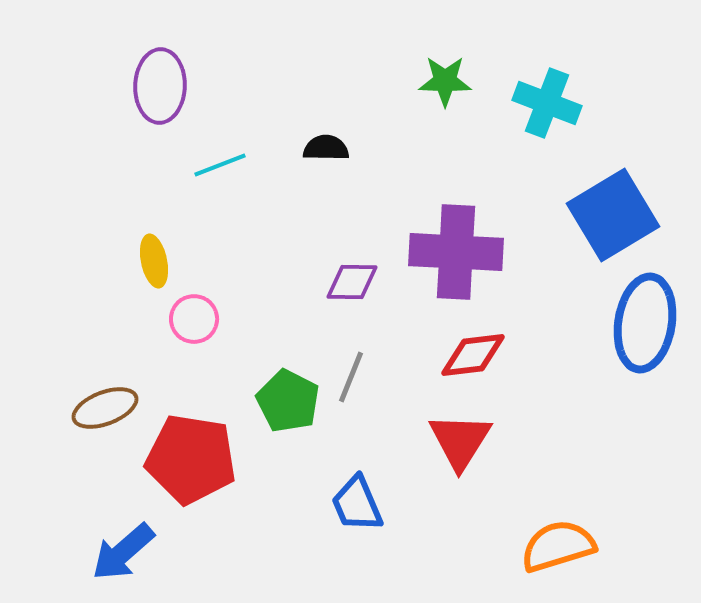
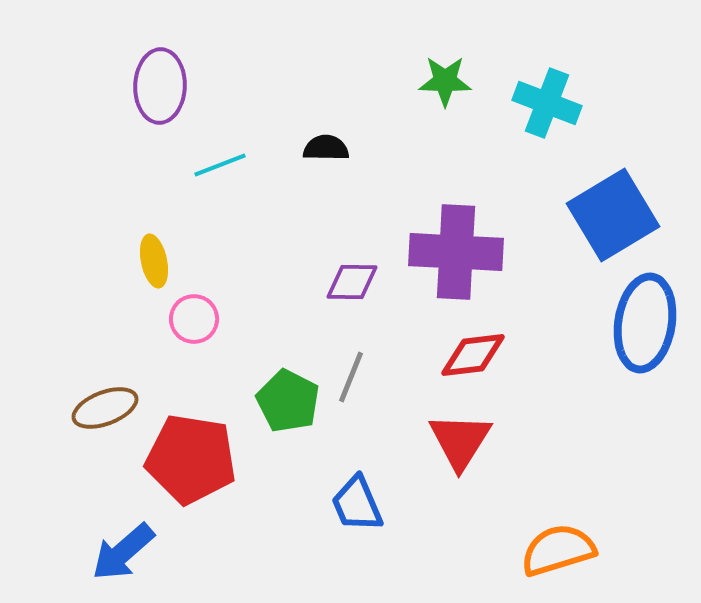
orange semicircle: moved 4 px down
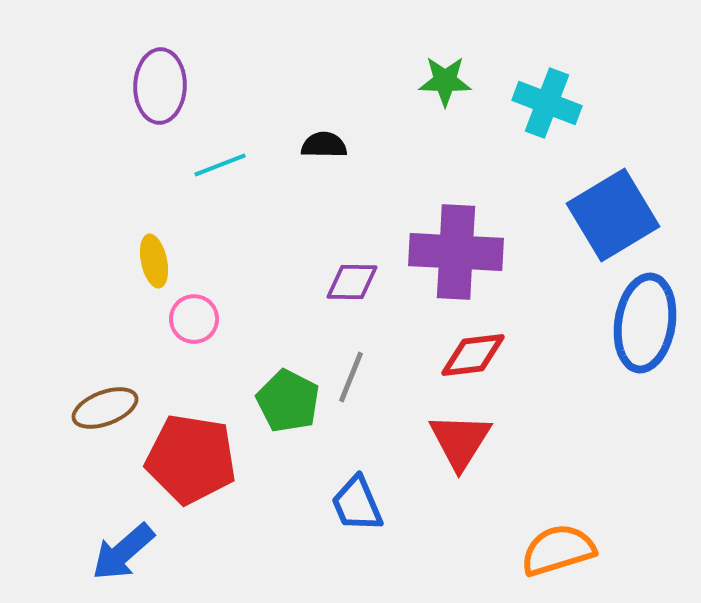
black semicircle: moved 2 px left, 3 px up
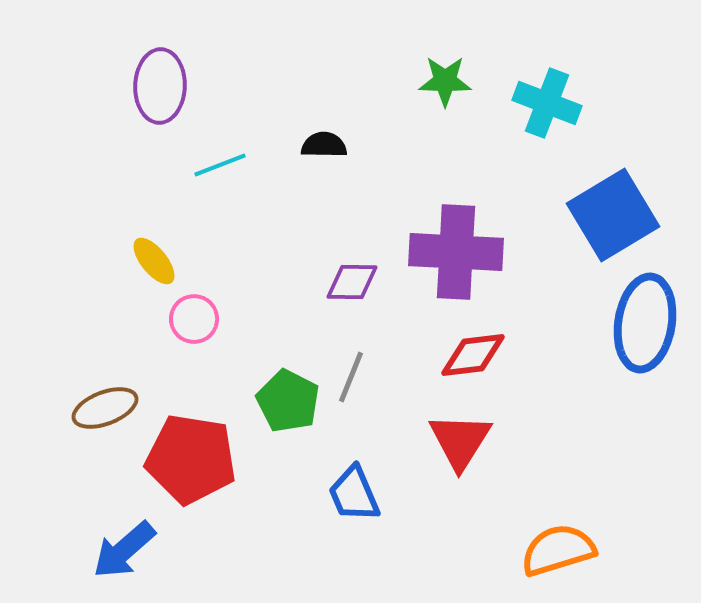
yellow ellipse: rotated 27 degrees counterclockwise
blue trapezoid: moved 3 px left, 10 px up
blue arrow: moved 1 px right, 2 px up
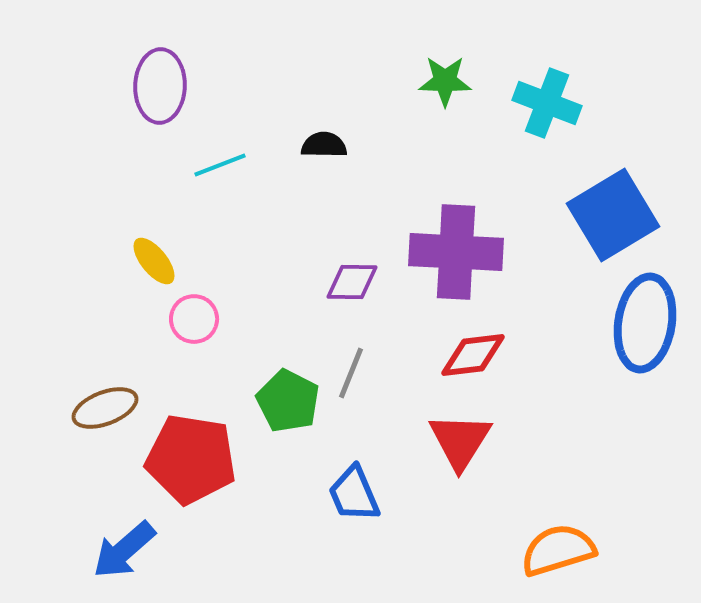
gray line: moved 4 px up
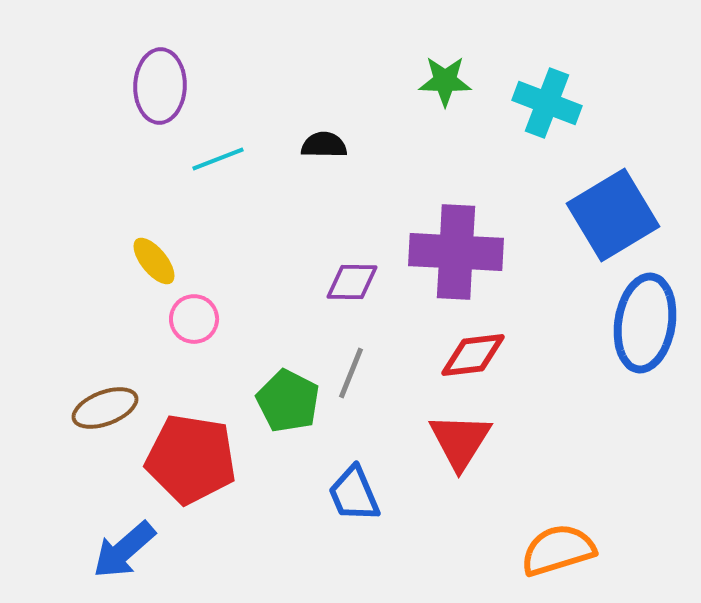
cyan line: moved 2 px left, 6 px up
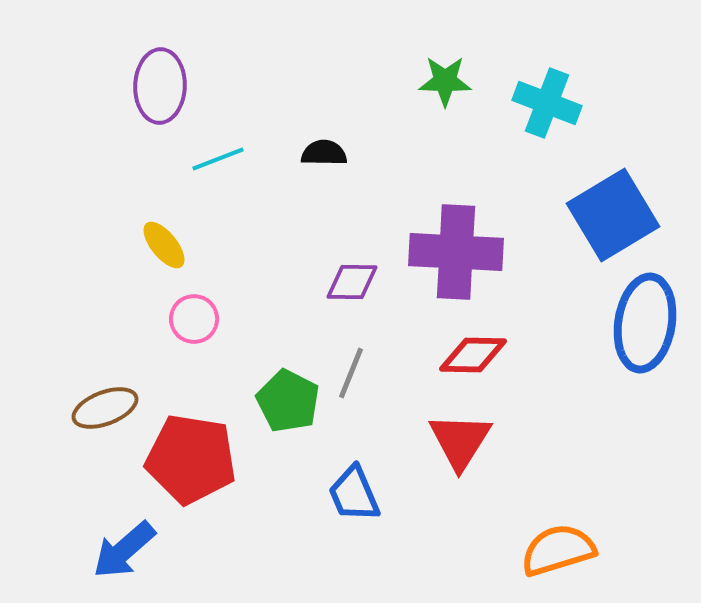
black semicircle: moved 8 px down
yellow ellipse: moved 10 px right, 16 px up
red diamond: rotated 8 degrees clockwise
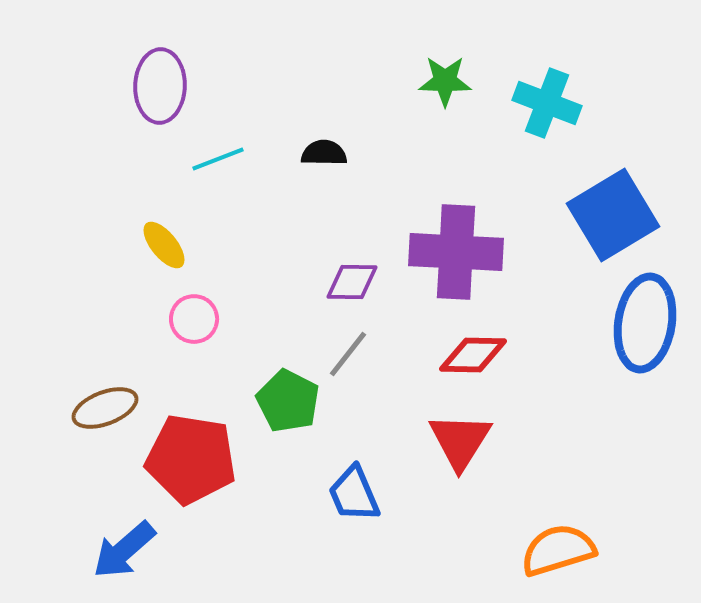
gray line: moved 3 px left, 19 px up; rotated 16 degrees clockwise
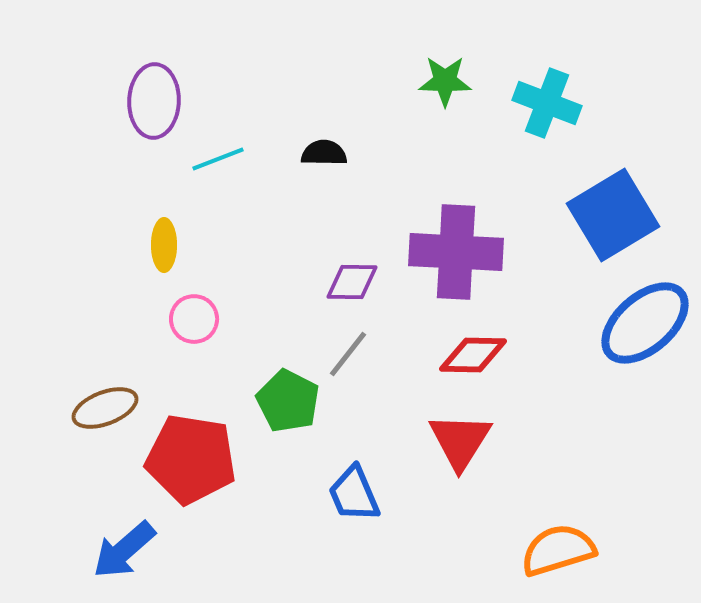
purple ellipse: moved 6 px left, 15 px down
yellow ellipse: rotated 39 degrees clockwise
blue ellipse: rotated 40 degrees clockwise
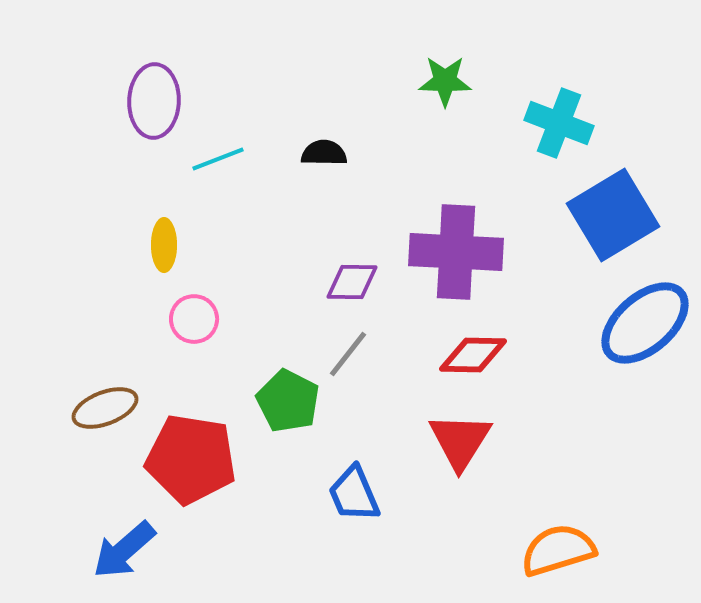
cyan cross: moved 12 px right, 20 px down
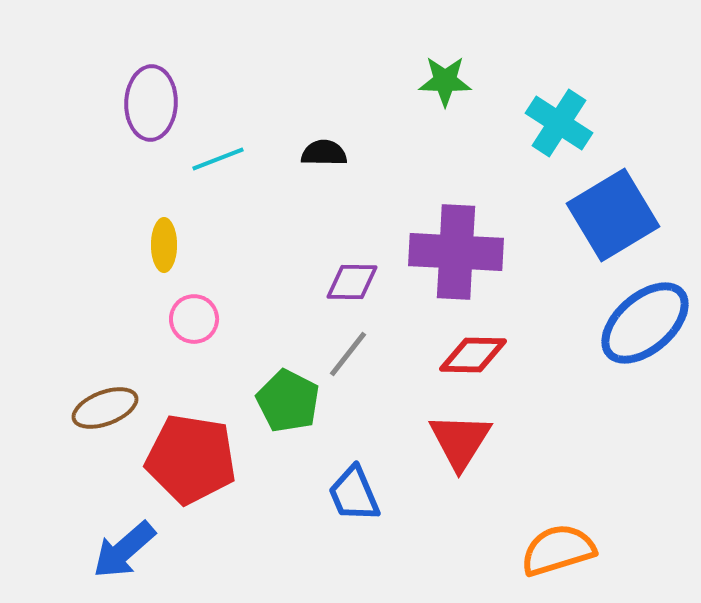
purple ellipse: moved 3 px left, 2 px down
cyan cross: rotated 12 degrees clockwise
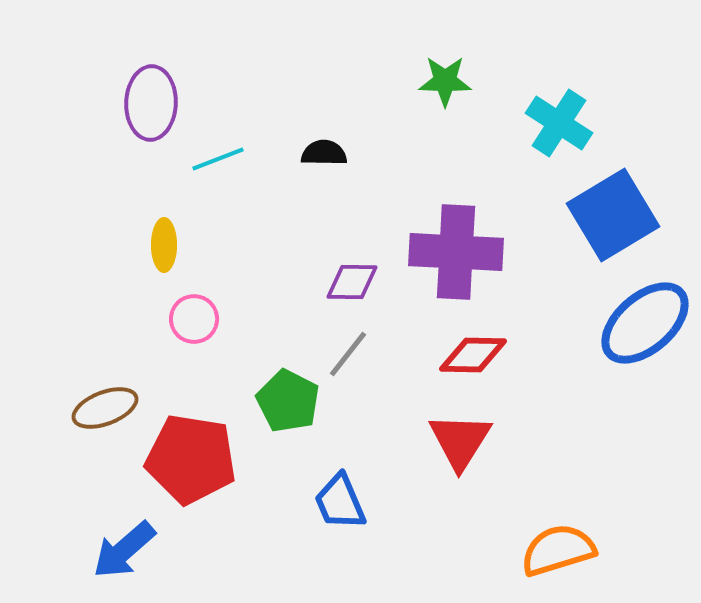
blue trapezoid: moved 14 px left, 8 px down
